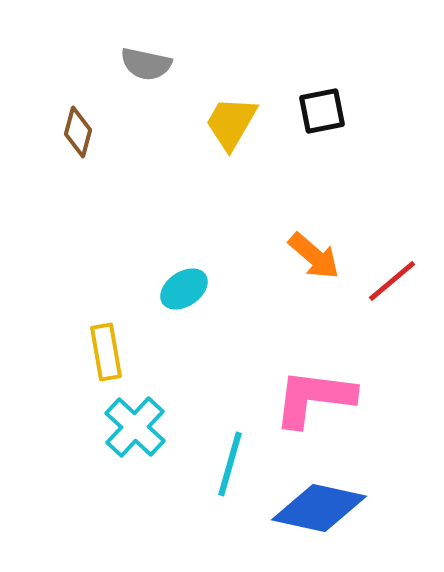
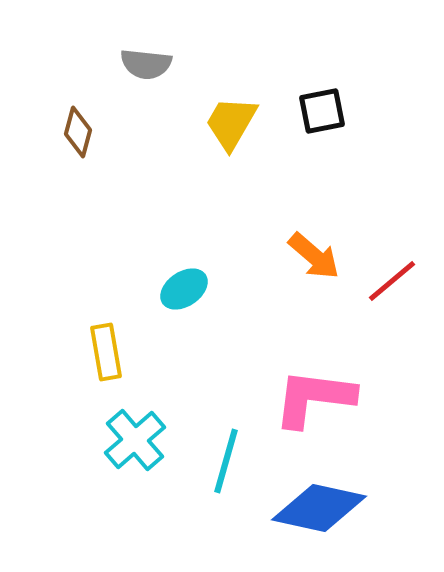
gray semicircle: rotated 6 degrees counterclockwise
cyan cross: moved 13 px down; rotated 6 degrees clockwise
cyan line: moved 4 px left, 3 px up
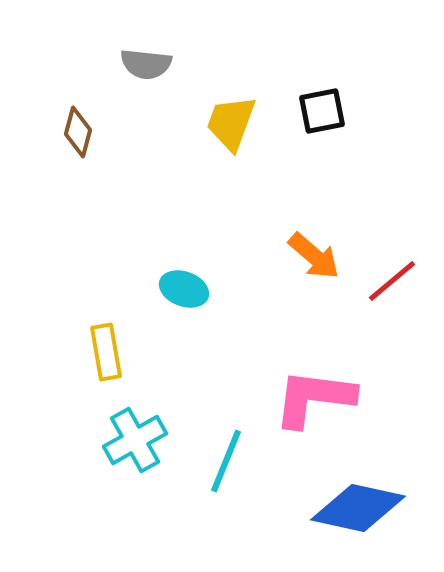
yellow trapezoid: rotated 10 degrees counterclockwise
cyan ellipse: rotated 54 degrees clockwise
cyan cross: rotated 12 degrees clockwise
cyan line: rotated 6 degrees clockwise
blue diamond: moved 39 px right
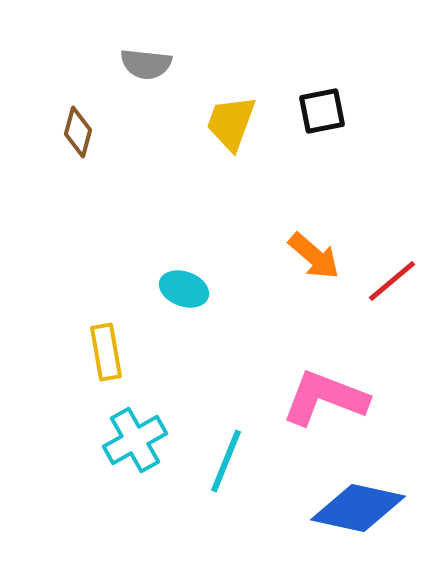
pink L-shape: moved 11 px right; rotated 14 degrees clockwise
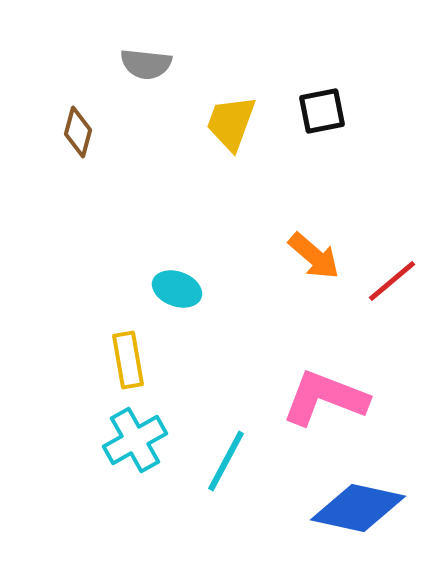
cyan ellipse: moved 7 px left
yellow rectangle: moved 22 px right, 8 px down
cyan line: rotated 6 degrees clockwise
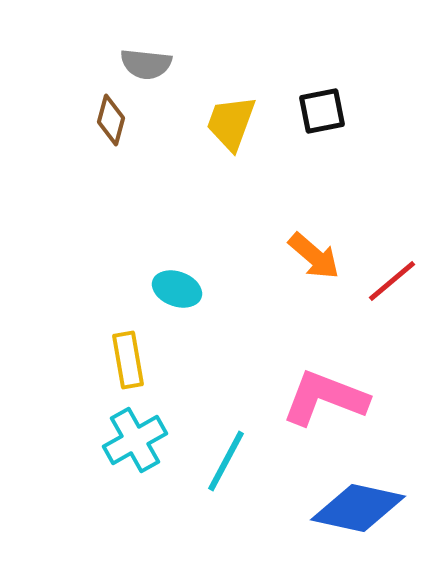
brown diamond: moved 33 px right, 12 px up
